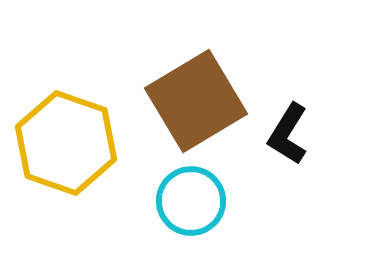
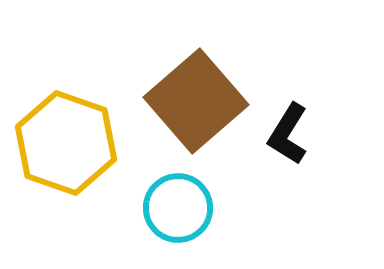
brown square: rotated 10 degrees counterclockwise
cyan circle: moved 13 px left, 7 px down
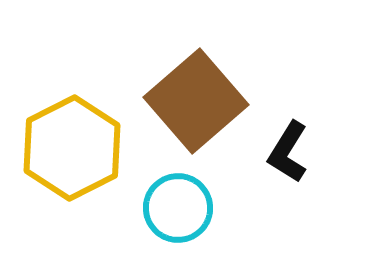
black L-shape: moved 18 px down
yellow hexagon: moved 6 px right, 5 px down; rotated 14 degrees clockwise
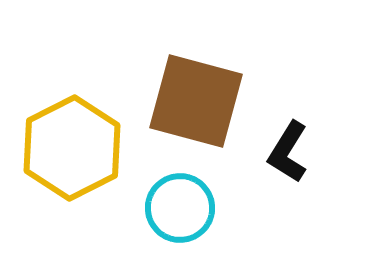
brown square: rotated 34 degrees counterclockwise
cyan circle: moved 2 px right
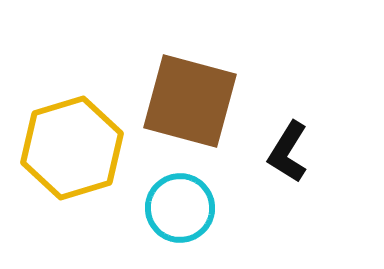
brown square: moved 6 px left
yellow hexagon: rotated 10 degrees clockwise
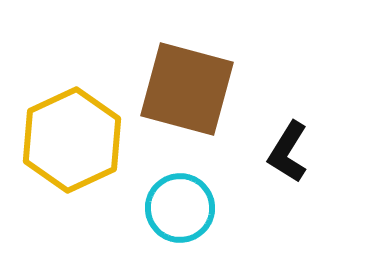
brown square: moved 3 px left, 12 px up
yellow hexagon: moved 8 px up; rotated 8 degrees counterclockwise
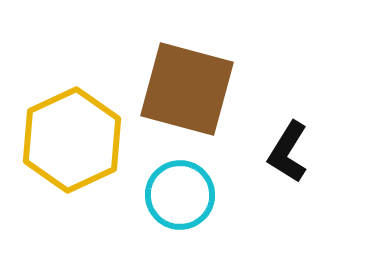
cyan circle: moved 13 px up
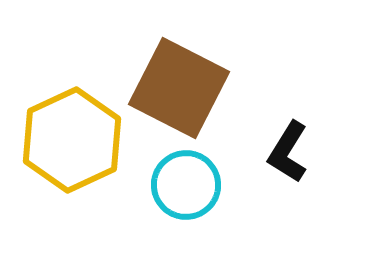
brown square: moved 8 px left, 1 px up; rotated 12 degrees clockwise
cyan circle: moved 6 px right, 10 px up
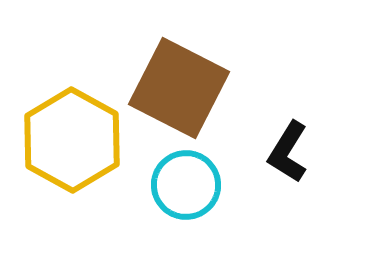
yellow hexagon: rotated 6 degrees counterclockwise
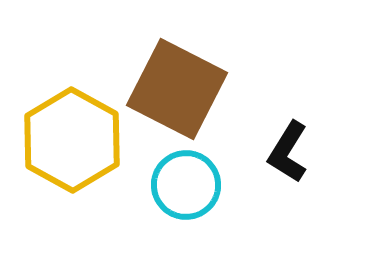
brown square: moved 2 px left, 1 px down
